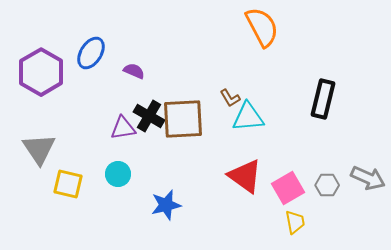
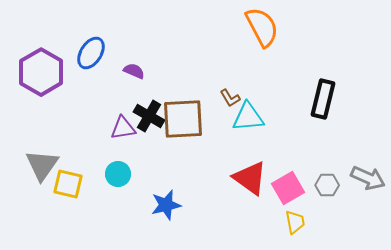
gray triangle: moved 3 px right, 16 px down; rotated 9 degrees clockwise
red triangle: moved 5 px right, 2 px down
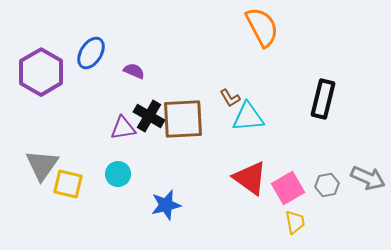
gray hexagon: rotated 10 degrees counterclockwise
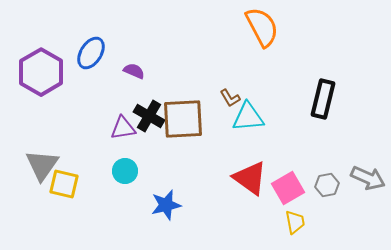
cyan circle: moved 7 px right, 3 px up
yellow square: moved 4 px left
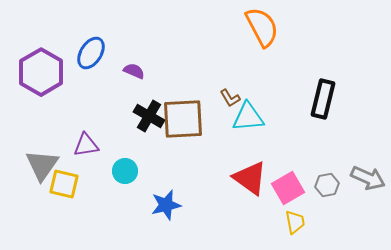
purple triangle: moved 37 px left, 17 px down
